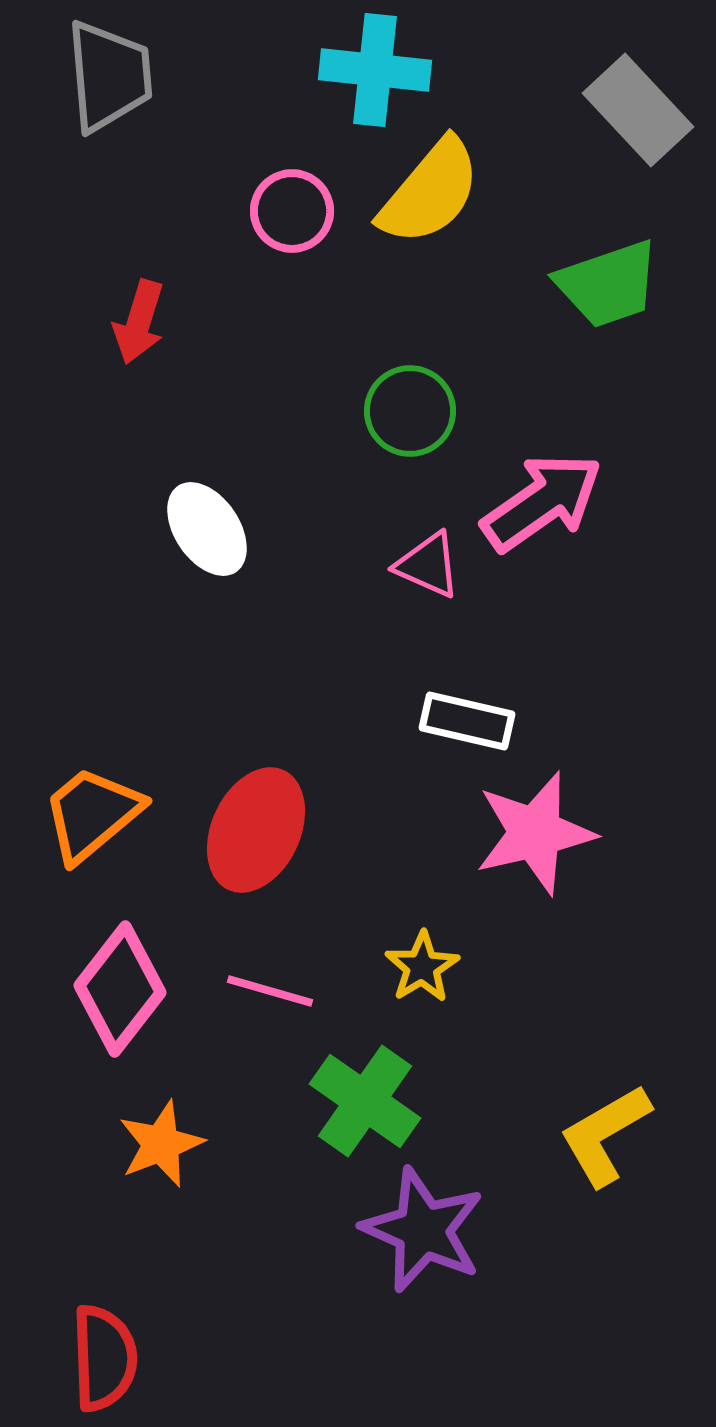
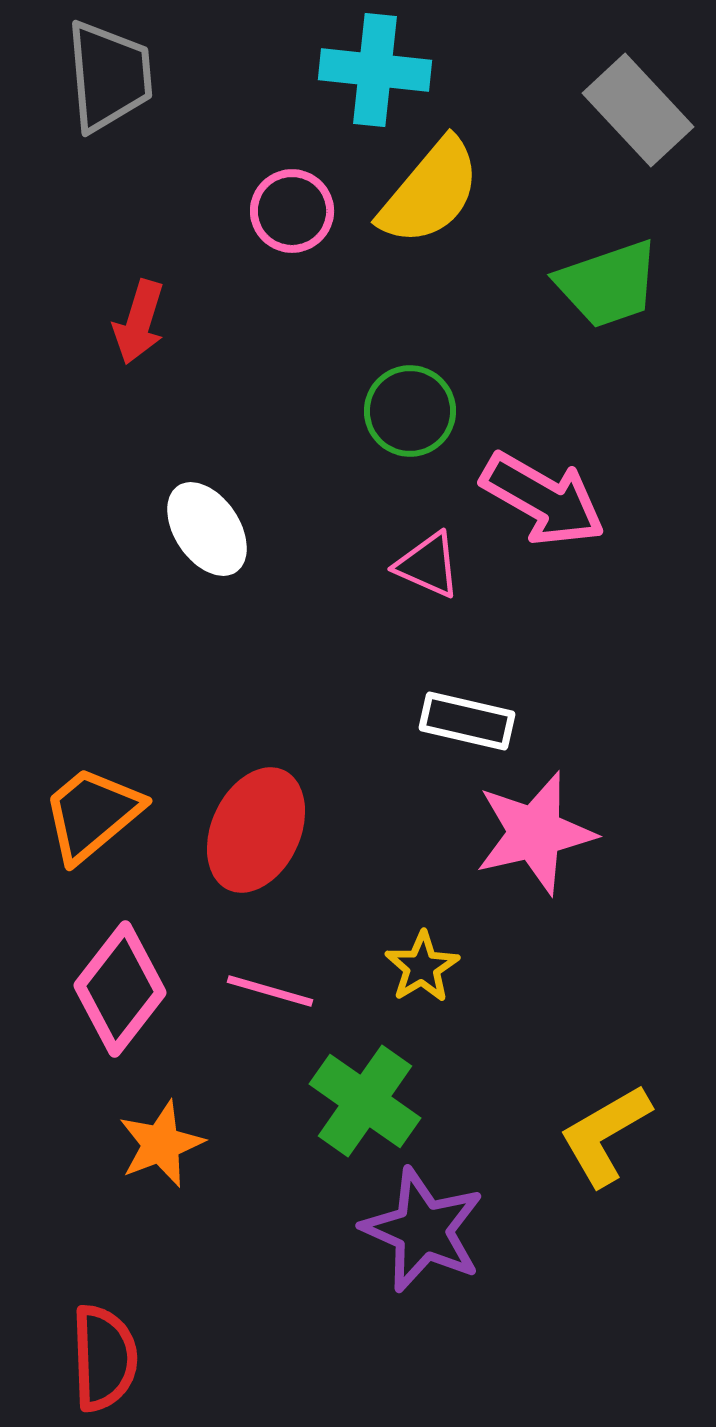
pink arrow: moved 1 px right, 3 px up; rotated 65 degrees clockwise
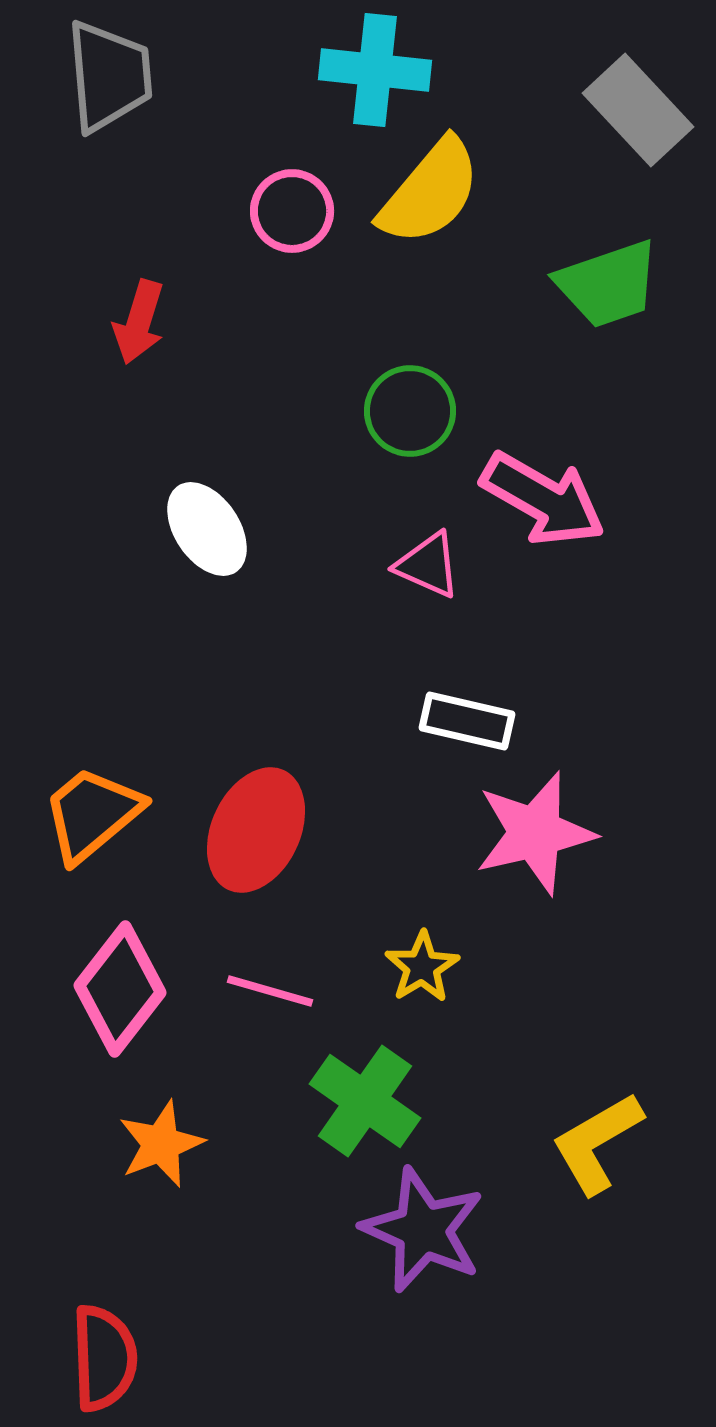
yellow L-shape: moved 8 px left, 8 px down
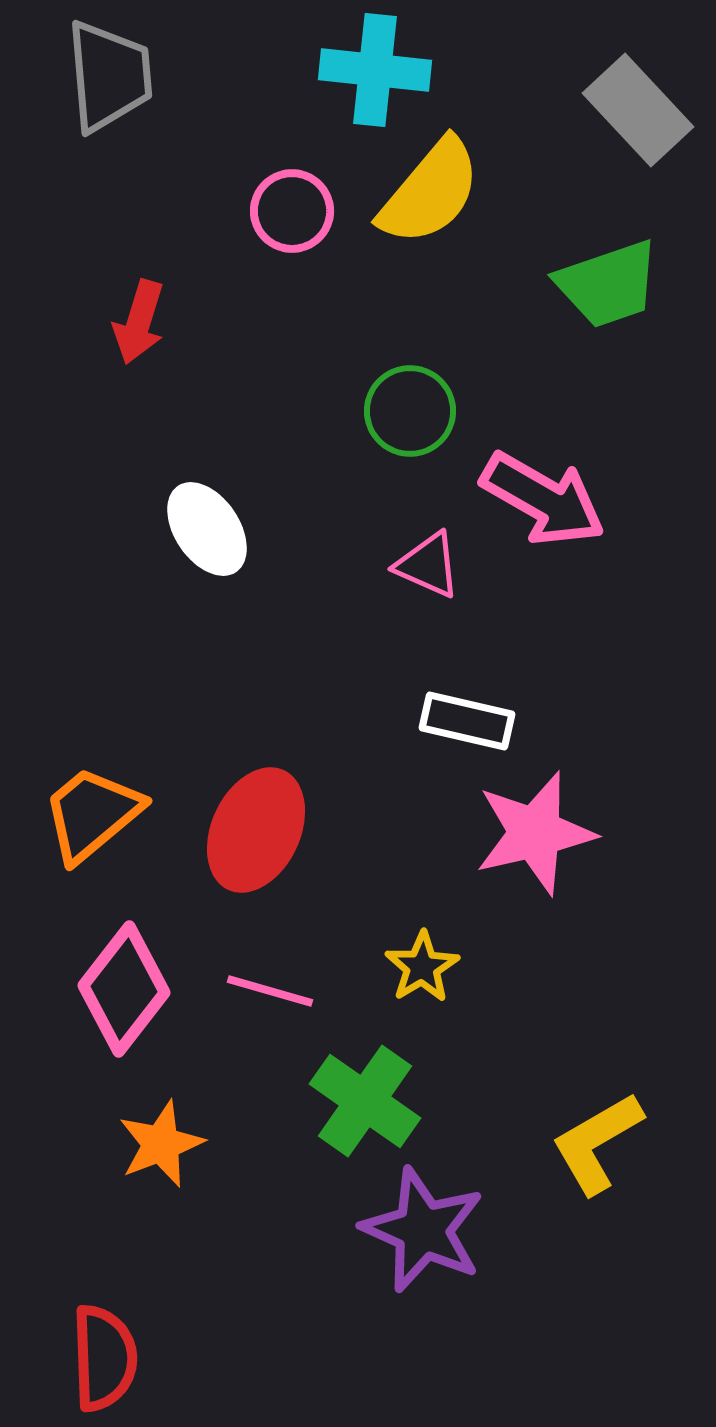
pink diamond: moved 4 px right
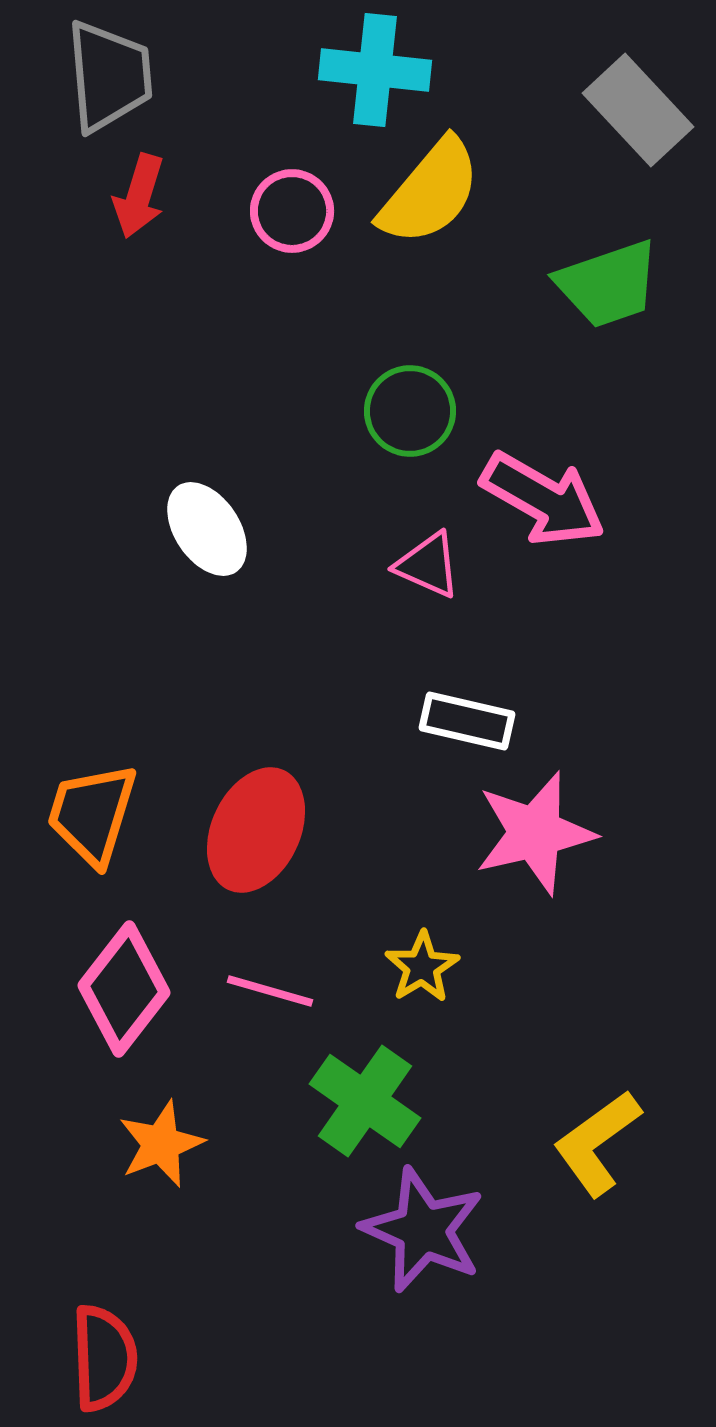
red arrow: moved 126 px up
orange trapezoid: rotated 33 degrees counterclockwise
yellow L-shape: rotated 6 degrees counterclockwise
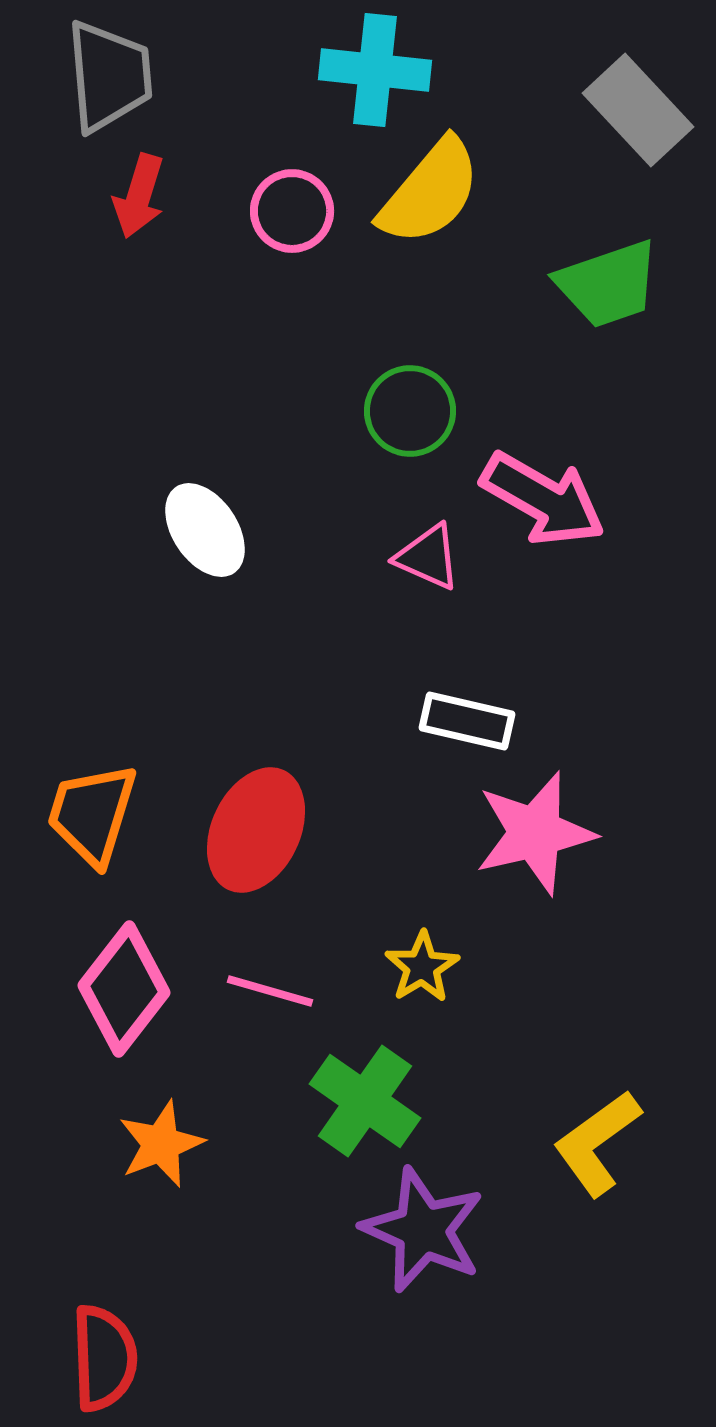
white ellipse: moved 2 px left, 1 px down
pink triangle: moved 8 px up
